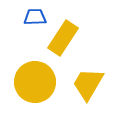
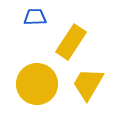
yellow rectangle: moved 8 px right, 4 px down
yellow circle: moved 2 px right, 2 px down
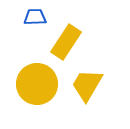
yellow rectangle: moved 5 px left
yellow trapezoid: moved 1 px left, 1 px down
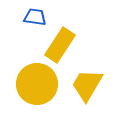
blue trapezoid: rotated 10 degrees clockwise
yellow rectangle: moved 6 px left, 3 px down
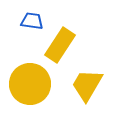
blue trapezoid: moved 3 px left, 4 px down
yellow circle: moved 7 px left
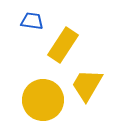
yellow rectangle: moved 3 px right
yellow circle: moved 13 px right, 16 px down
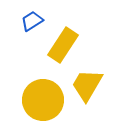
blue trapezoid: rotated 40 degrees counterclockwise
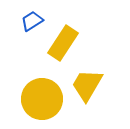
yellow rectangle: moved 2 px up
yellow circle: moved 1 px left, 1 px up
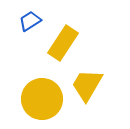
blue trapezoid: moved 2 px left
